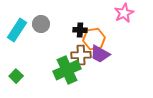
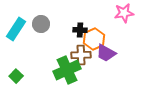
pink star: rotated 18 degrees clockwise
cyan rectangle: moved 1 px left, 1 px up
orange hexagon: rotated 15 degrees counterclockwise
purple trapezoid: moved 6 px right, 1 px up
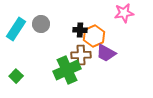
orange hexagon: moved 3 px up
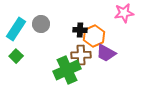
green square: moved 20 px up
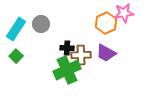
black cross: moved 13 px left, 18 px down
orange hexagon: moved 12 px right, 13 px up
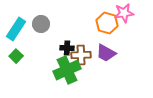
orange hexagon: moved 1 px right; rotated 20 degrees counterclockwise
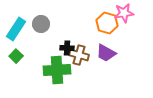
brown cross: moved 2 px left; rotated 18 degrees clockwise
green cross: moved 10 px left; rotated 20 degrees clockwise
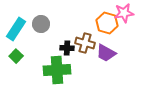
brown cross: moved 6 px right, 12 px up
